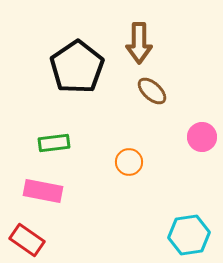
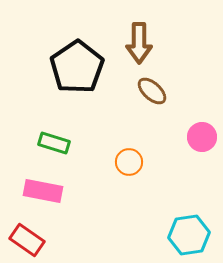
green rectangle: rotated 24 degrees clockwise
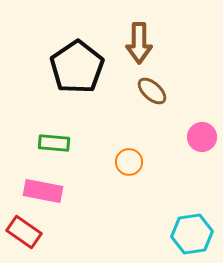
green rectangle: rotated 12 degrees counterclockwise
cyan hexagon: moved 3 px right, 1 px up
red rectangle: moved 3 px left, 8 px up
